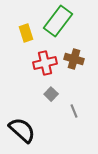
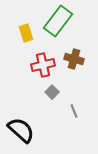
red cross: moved 2 px left, 2 px down
gray square: moved 1 px right, 2 px up
black semicircle: moved 1 px left
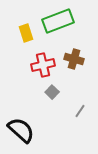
green rectangle: rotated 32 degrees clockwise
gray line: moved 6 px right; rotated 56 degrees clockwise
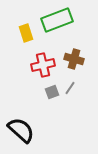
green rectangle: moved 1 px left, 1 px up
gray square: rotated 24 degrees clockwise
gray line: moved 10 px left, 23 px up
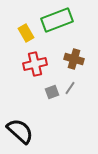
yellow rectangle: rotated 12 degrees counterclockwise
red cross: moved 8 px left, 1 px up
black semicircle: moved 1 px left, 1 px down
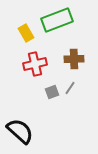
brown cross: rotated 18 degrees counterclockwise
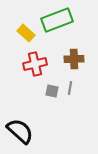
yellow rectangle: rotated 18 degrees counterclockwise
gray line: rotated 24 degrees counterclockwise
gray square: moved 1 px up; rotated 32 degrees clockwise
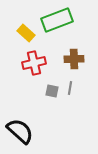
red cross: moved 1 px left, 1 px up
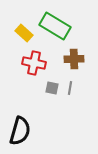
green rectangle: moved 2 px left, 6 px down; rotated 52 degrees clockwise
yellow rectangle: moved 2 px left
red cross: rotated 25 degrees clockwise
gray square: moved 3 px up
black semicircle: rotated 64 degrees clockwise
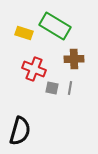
yellow rectangle: rotated 24 degrees counterclockwise
red cross: moved 6 px down; rotated 10 degrees clockwise
